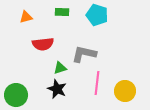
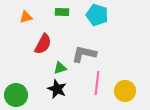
red semicircle: rotated 55 degrees counterclockwise
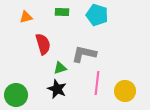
red semicircle: rotated 45 degrees counterclockwise
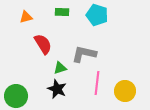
red semicircle: rotated 15 degrees counterclockwise
green circle: moved 1 px down
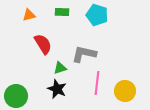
orange triangle: moved 3 px right, 2 px up
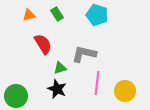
green rectangle: moved 5 px left, 2 px down; rotated 56 degrees clockwise
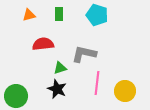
green rectangle: moved 2 px right; rotated 32 degrees clockwise
red semicircle: rotated 65 degrees counterclockwise
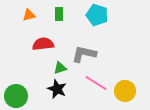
pink line: moved 1 px left; rotated 65 degrees counterclockwise
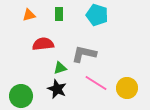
yellow circle: moved 2 px right, 3 px up
green circle: moved 5 px right
